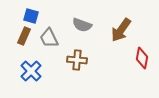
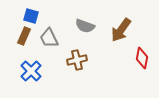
gray semicircle: moved 3 px right, 1 px down
brown cross: rotated 18 degrees counterclockwise
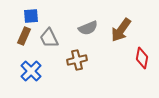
blue square: rotated 21 degrees counterclockwise
gray semicircle: moved 3 px right, 2 px down; rotated 42 degrees counterclockwise
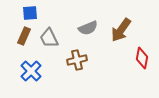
blue square: moved 1 px left, 3 px up
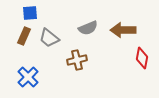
brown arrow: moved 2 px right; rotated 55 degrees clockwise
gray trapezoid: rotated 25 degrees counterclockwise
blue cross: moved 3 px left, 6 px down
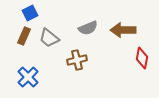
blue square: rotated 21 degrees counterclockwise
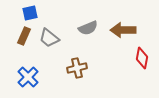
blue square: rotated 14 degrees clockwise
brown cross: moved 8 px down
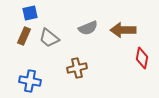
blue cross: moved 2 px right, 4 px down; rotated 35 degrees counterclockwise
